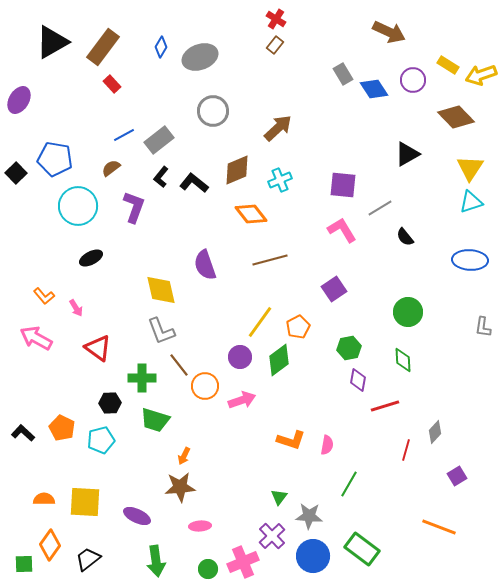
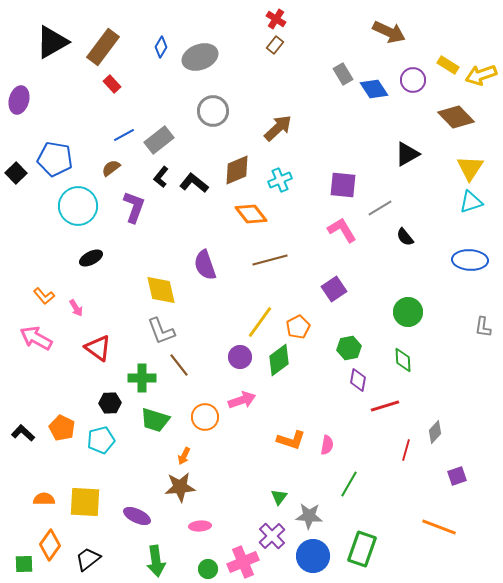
purple ellipse at (19, 100): rotated 16 degrees counterclockwise
orange circle at (205, 386): moved 31 px down
purple square at (457, 476): rotated 12 degrees clockwise
green rectangle at (362, 549): rotated 72 degrees clockwise
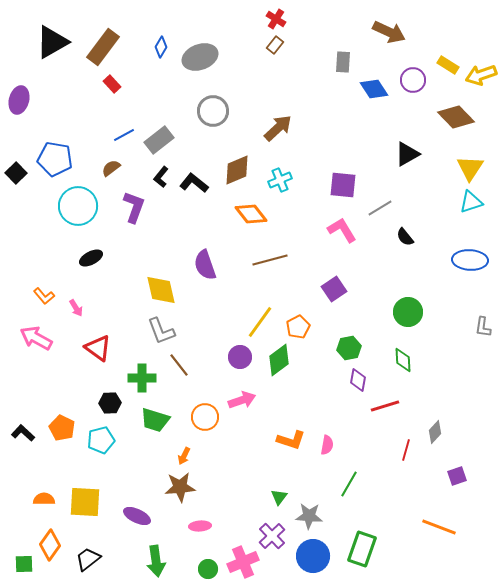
gray rectangle at (343, 74): moved 12 px up; rotated 35 degrees clockwise
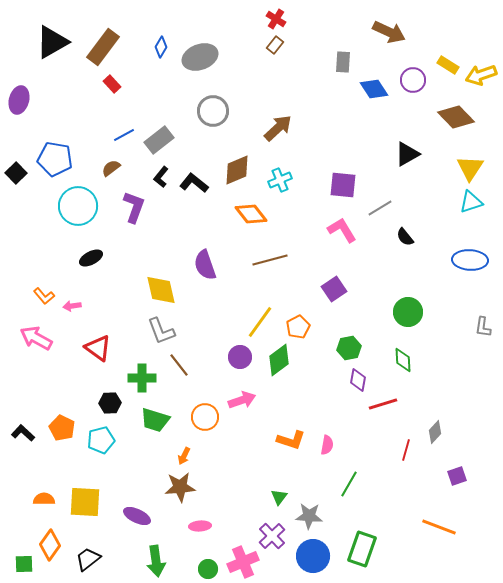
pink arrow at (76, 308): moved 4 px left, 2 px up; rotated 114 degrees clockwise
red line at (385, 406): moved 2 px left, 2 px up
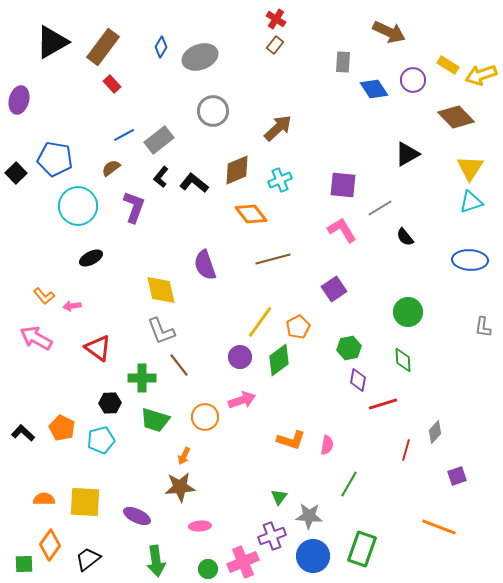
brown line at (270, 260): moved 3 px right, 1 px up
purple cross at (272, 536): rotated 24 degrees clockwise
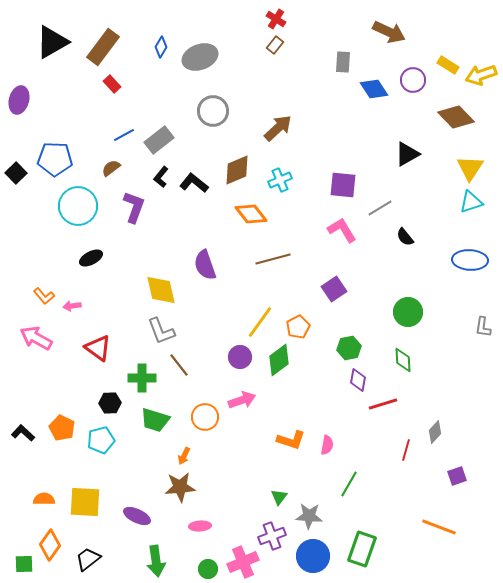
blue pentagon at (55, 159): rotated 8 degrees counterclockwise
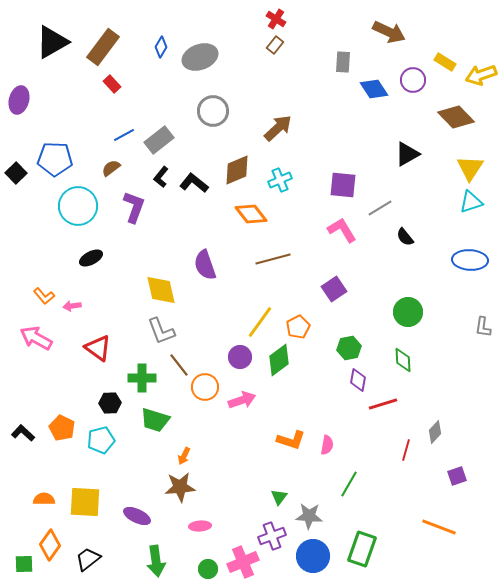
yellow rectangle at (448, 65): moved 3 px left, 3 px up
orange circle at (205, 417): moved 30 px up
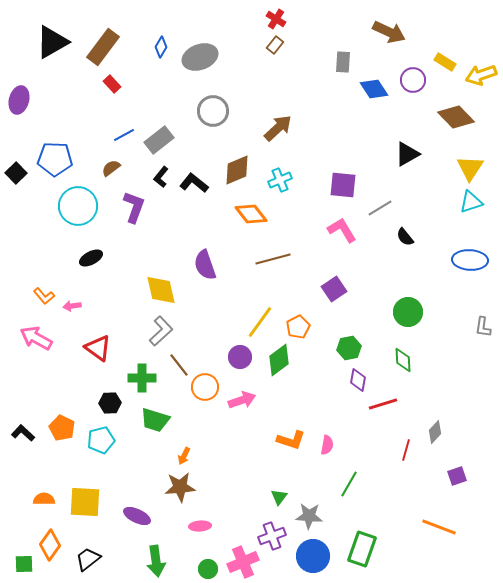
gray L-shape at (161, 331): rotated 112 degrees counterclockwise
